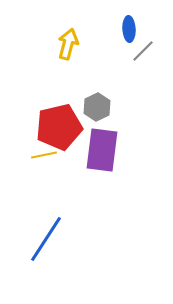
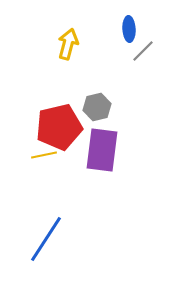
gray hexagon: rotated 12 degrees clockwise
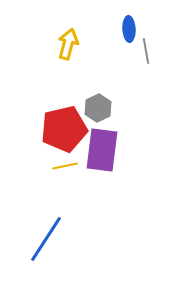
gray line: moved 3 px right; rotated 55 degrees counterclockwise
gray hexagon: moved 1 px right, 1 px down; rotated 12 degrees counterclockwise
red pentagon: moved 5 px right, 2 px down
yellow line: moved 21 px right, 11 px down
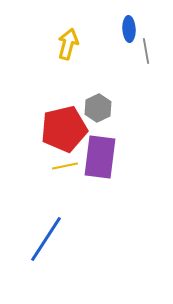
purple rectangle: moved 2 px left, 7 px down
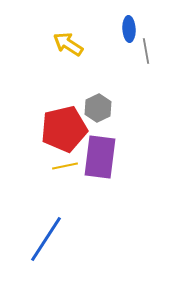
yellow arrow: rotated 72 degrees counterclockwise
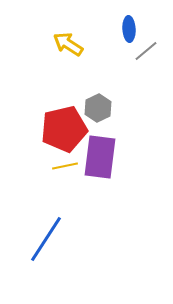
gray line: rotated 60 degrees clockwise
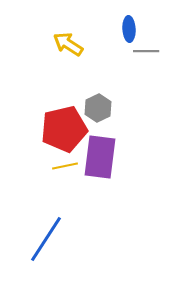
gray line: rotated 40 degrees clockwise
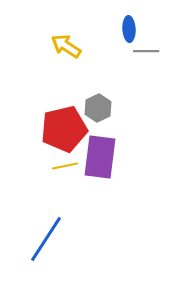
yellow arrow: moved 2 px left, 2 px down
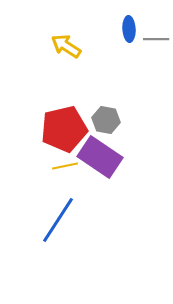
gray line: moved 10 px right, 12 px up
gray hexagon: moved 8 px right, 12 px down; rotated 24 degrees counterclockwise
purple rectangle: rotated 63 degrees counterclockwise
blue line: moved 12 px right, 19 px up
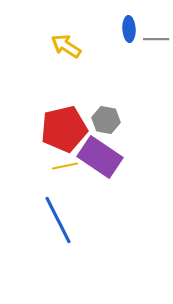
blue line: rotated 60 degrees counterclockwise
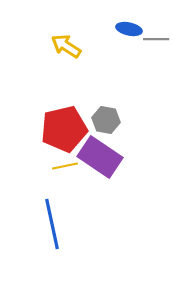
blue ellipse: rotated 75 degrees counterclockwise
blue line: moved 6 px left, 4 px down; rotated 15 degrees clockwise
